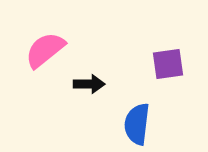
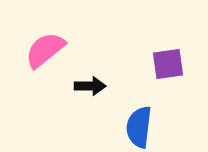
black arrow: moved 1 px right, 2 px down
blue semicircle: moved 2 px right, 3 px down
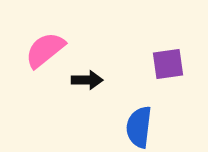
black arrow: moved 3 px left, 6 px up
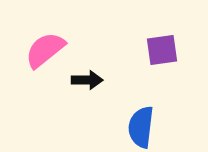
purple square: moved 6 px left, 14 px up
blue semicircle: moved 2 px right
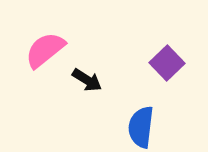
purple square: moved 5 px right, 13 px down; rotated 36 degrees counterclockwise
black arrow: rotated 32 degrees clockwise
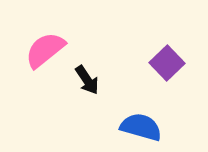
black arrow: rotated 24 degrees clockwise
blue semicircle: rotated 99 degrees clockwise
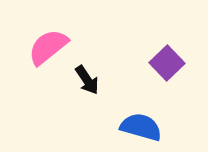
pink semicircle: moved 3 px right, 3 px up
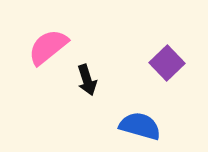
black arrow: rotated 16 degrees clockwise
blue semicircle: moved 1 px left, 1 px up
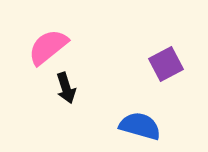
purple square: moved 1 px left, 1 px down; rotated 16 degrees clockwise
black arrow: moved 21 px left, 8 px down
